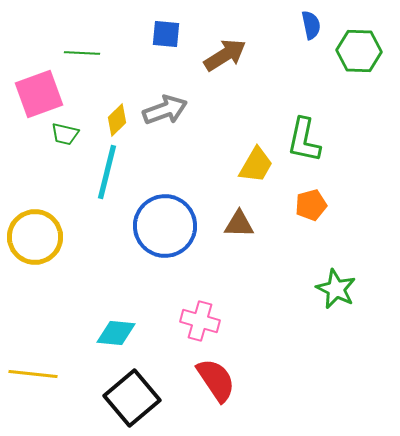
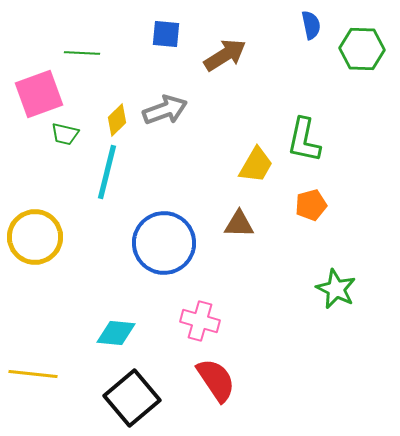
green hexagon: moved 3 px right, 2 px up
blue circle: moved 1 px left, 17 px down
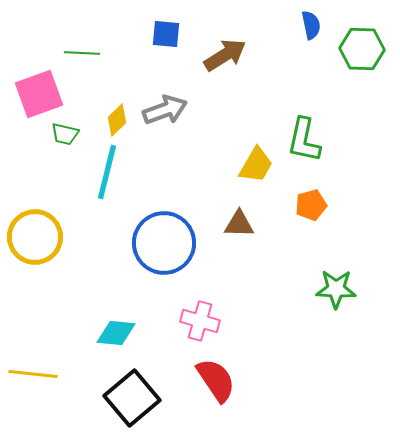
green star: rotated 24 degrees counterclockwise
